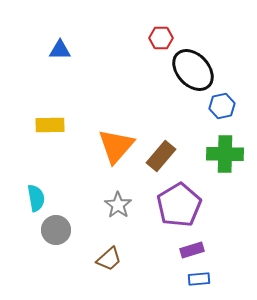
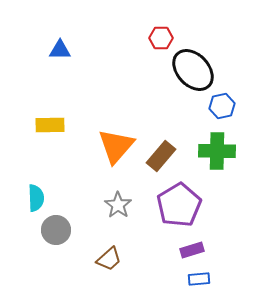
green cross: moved 8 px left, 3 px up
cyan semicircle: rotated 8 degrees clockwise
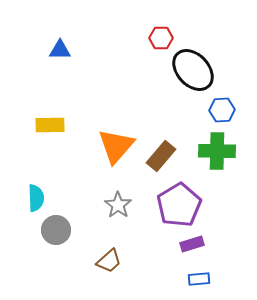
blue hexagon: moved 4 px down; rotated 10 degrees clockwise
purple rectangle: moved 6 px up
brown trapezoid: moved 2 px down
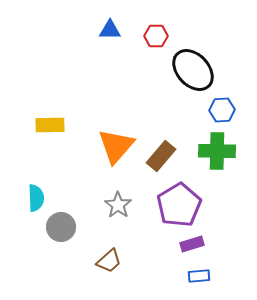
red hexagon: moved 5 px left, 2 px up
blue triangle: moved 50 px right, 20 px up
gray circle: moved 5 px right, 3 px up
blue rectangle: moved 3 px up
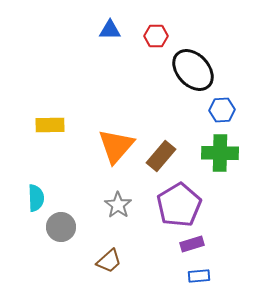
green cross: moved 3 px right, 2 px down
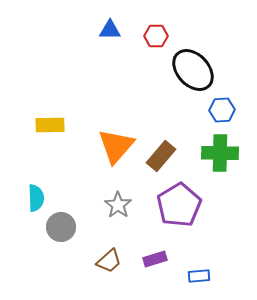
purple rectangle: moved 37 px left, 15 px down
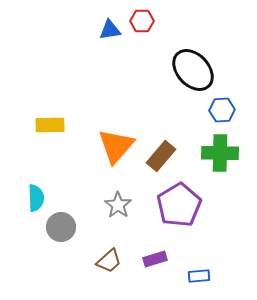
blue triangle: rotated 10 degrees counterclockwise
red hexagon: moved 14 px left, 15 px up
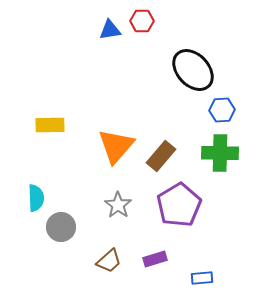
blue rectangle: moved 3 px right, 2 px down
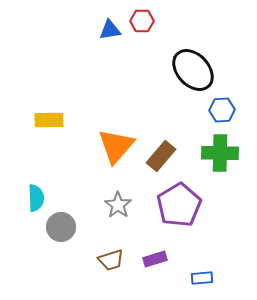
yellow rectangle: moved 1 px left, 5 px up
brown trapezoid: moved 2 px right, 1 px up; rotated 24 degrees clockwise
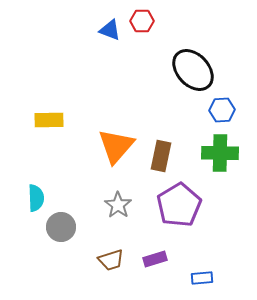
blue triangle: rotated 30 degrees clockwise
brown rectangle: rotated 28 degrees counterclockwise
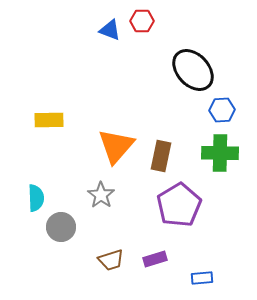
gray star: moved 17 px left, 10 px up
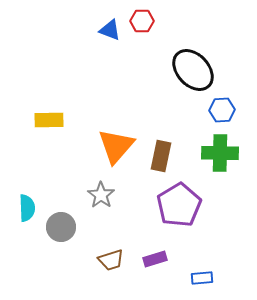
cyan semicircle: moved 9 px left, 10 px down
